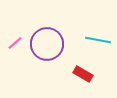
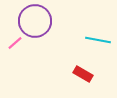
purple circle: moved 12 px left, 23 px up
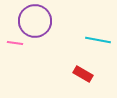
pink line: rotated 49 degrees clockwise
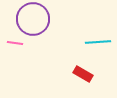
purple circle: moved 2 px left, 2 px up
cyan line: moved 2 px down; rotated 15 degrees counterclockwise
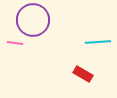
purple circle: moved 1 px down
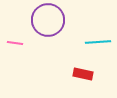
purple circle: moved 15 px right
red rectangle: rotated 18 degrees counterclockwise
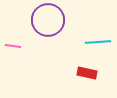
pink line: moved 2 px left, 3 px down
red rectangle: moved 4 px right, 1 px up
